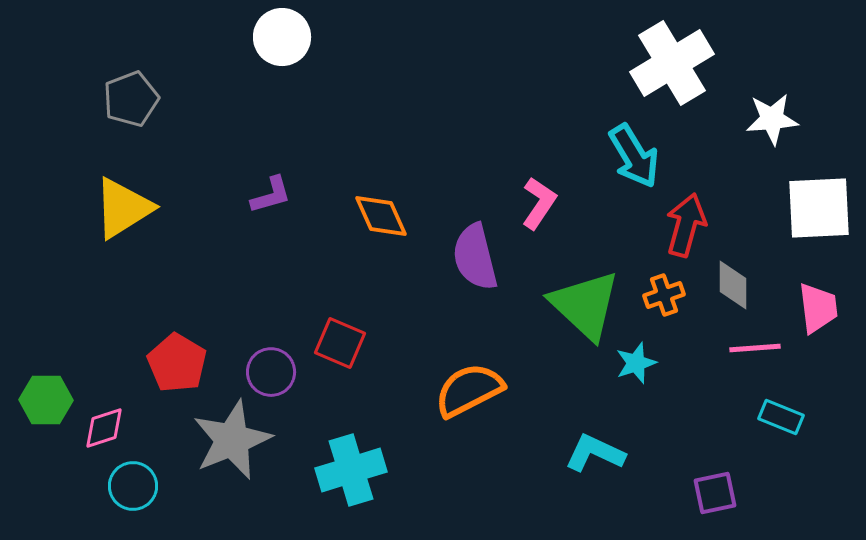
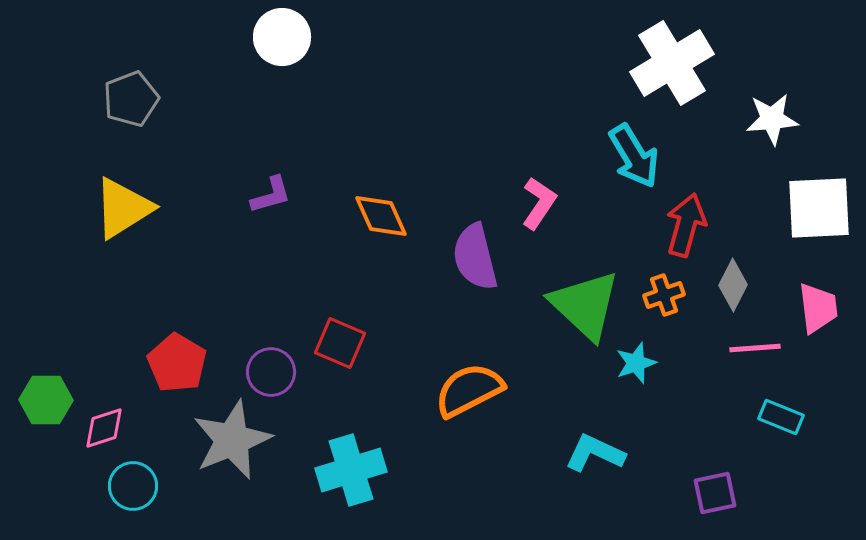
gray diamond: rotated 27 degrees clockwise
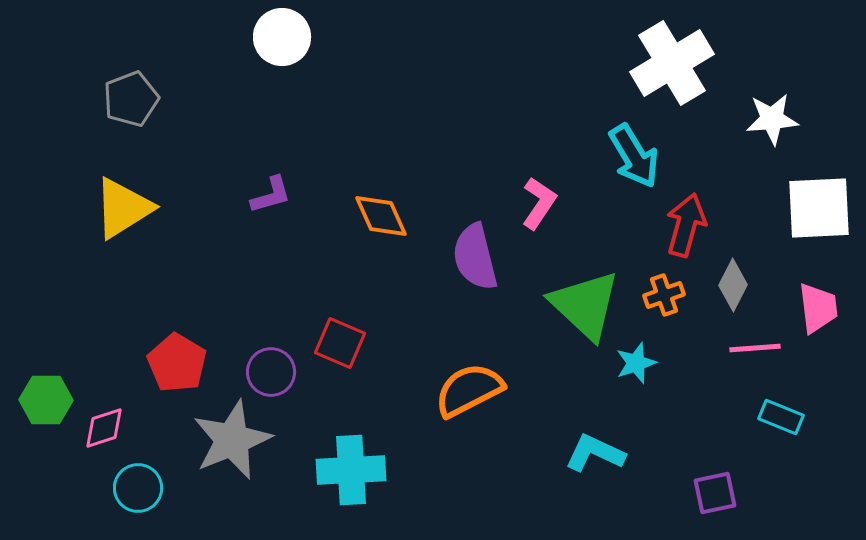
cyan cross: rotated 14 degrees clockwise
cyan circle: moved 5 px right, 2 px down
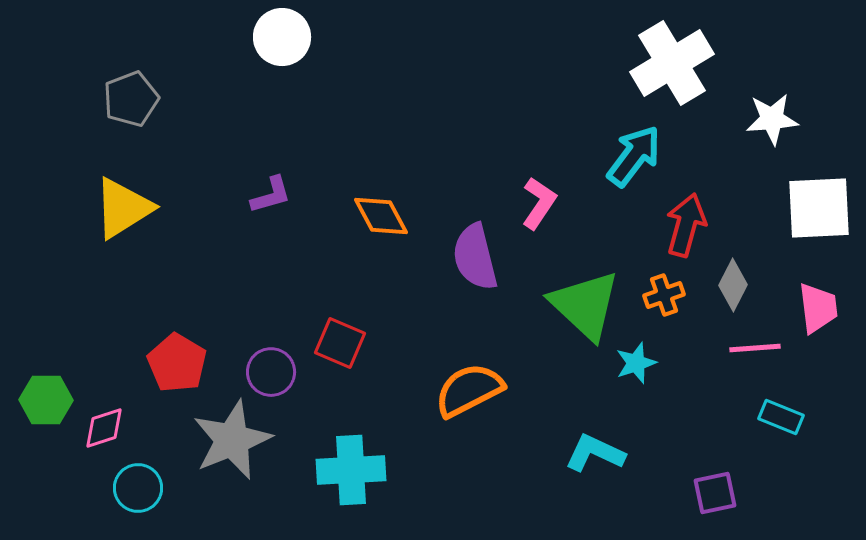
cyan arrow: rotated 112 degrees counterclockwise
orange diamond: rotated 4 degrees counterclockwise
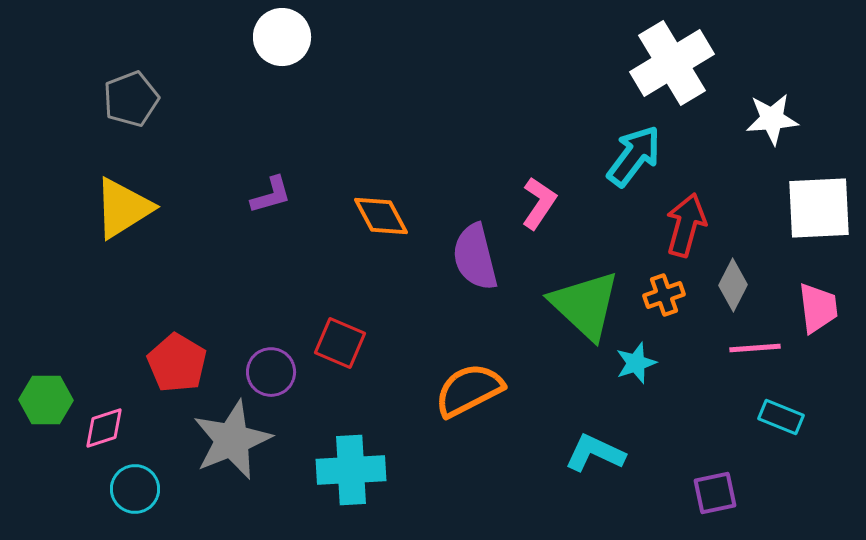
cyan circle: moved 3 px left, 1 px down
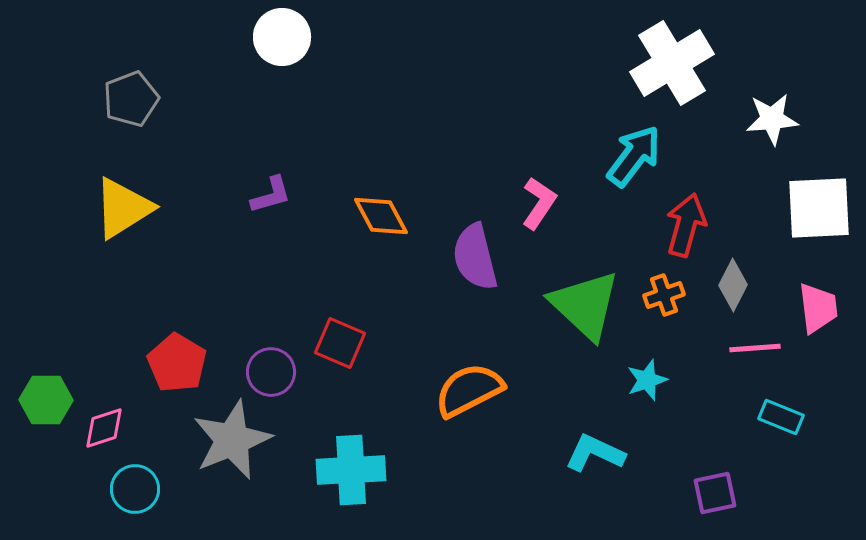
cyan star: moved 11 px right, 17 px down
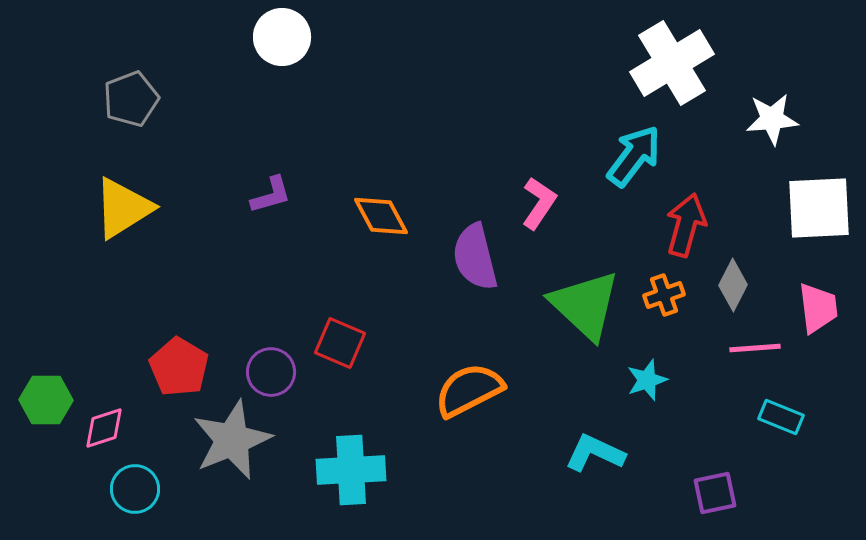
red pentagon: moved 2 px right, 4 px down
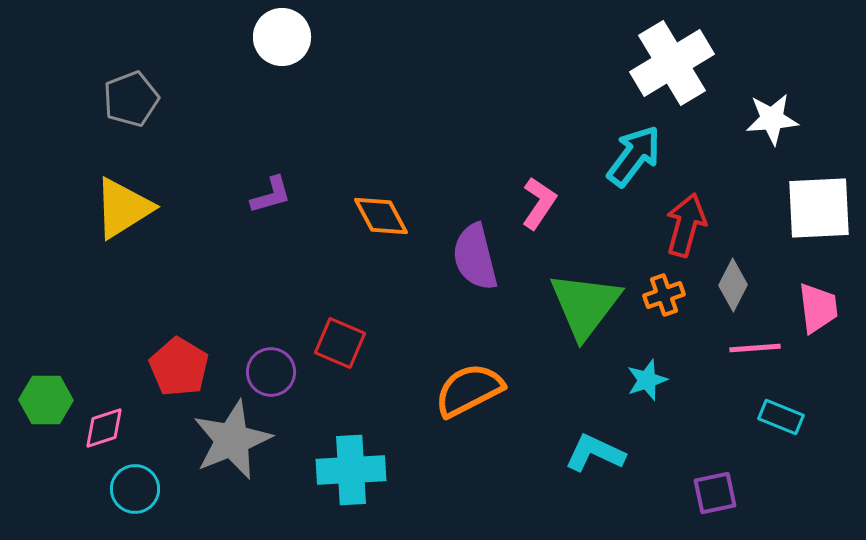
green triangle: rotated 24 degrees clockwise
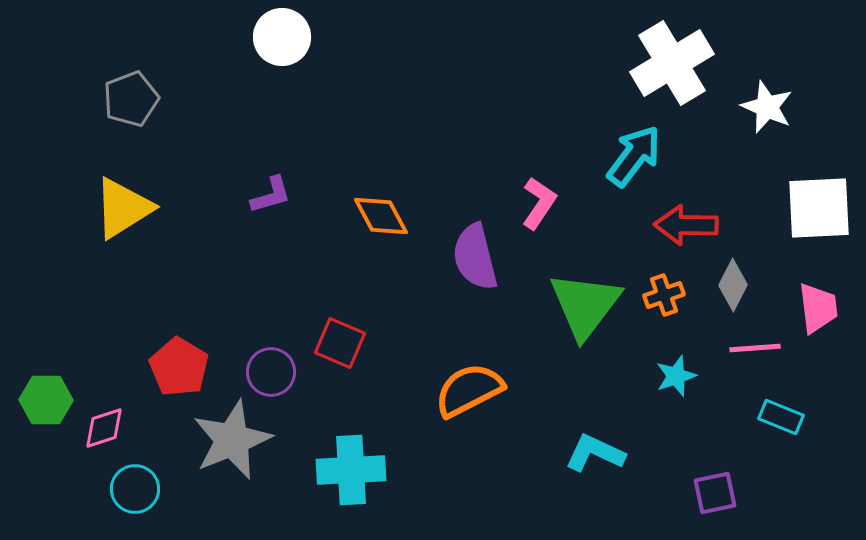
white star: moved 5 px left, 12 px up; rotated 28 degrees clockwise
red arrow: rotated 104 degrees counterclockwise
cyan star: moved 29 px right, 4 px up
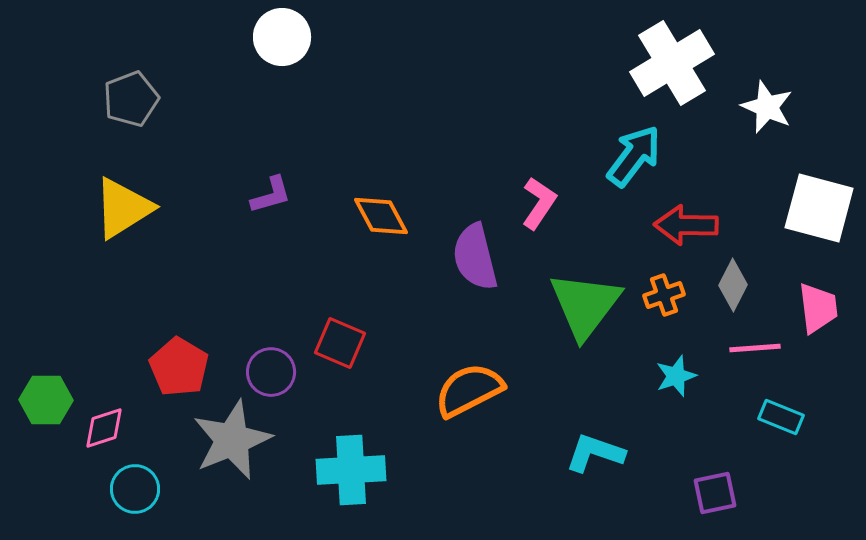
white square: rotated 18 degrees clockwise
cyan L-shape: rotated 6 degrees counterclockwise
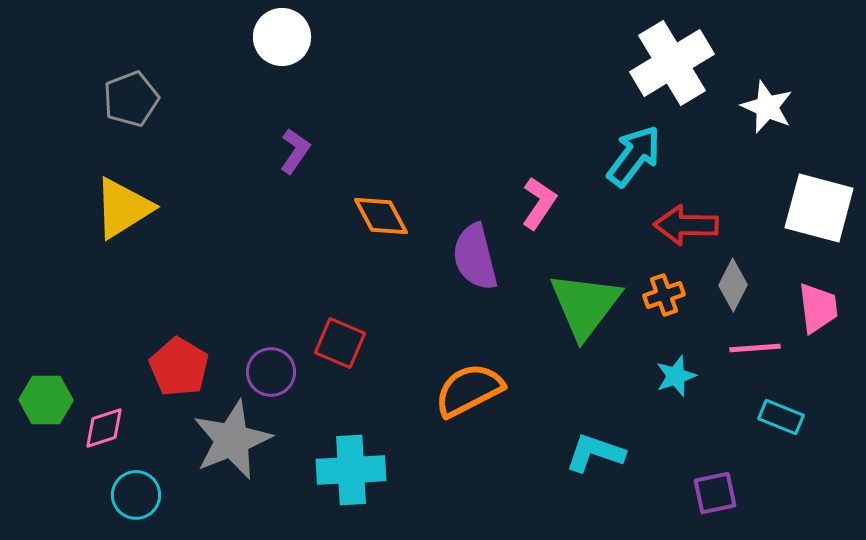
purple L-shape: moved 24 px right, 44 px up; rotated 39 degrees counterclockwise
cyan circle: moved 1 px right, 6 px down
